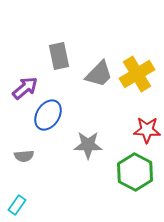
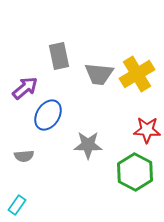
gray trapezoid: rotated 52 degrees clockwise
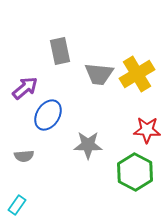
gray rectangle: moved 1 px right, 5 px up
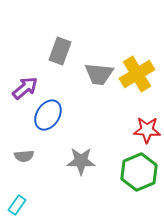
gray rectangle: rotated 32 degrees clockwise
gray star: moved 7 px left, 16 px down
green hexagon: moved 4 px right; rotated 9 degrees clockwise
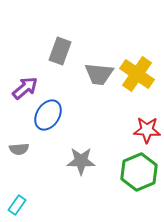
yellow cross: rotated 24 degrees counterclockwise
gray semicircle: moved 5 px left, 7 px up
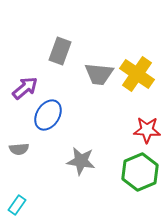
gray star: rotated 8 degrees clockwise
green hexagon: moved 1 px right
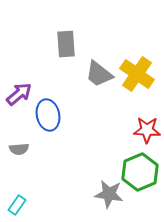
gray rectangle: moved 6 px right, 7 px up; rotated 24 degrees counterclockwise
gray trapezoid: rotated 32 degrees clockwise
purple arrow: moved 6 px left, 6 px down
blue ellipse: rotated 44 degrees counterclockwise
gray star: moved 28 px right, 33 px down
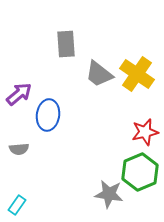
blue ellipse: rotated 20 degrees clockwise
red star: moved 2 px left, 2 px down; rotated 16 degrees counterclockwise
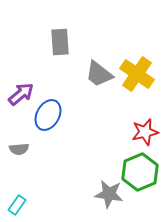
gray rectangle: moved 6 px left, 2 px up
purple arrow: moved 2 px right
blue ellipse: rotated 20 degrees clockwise
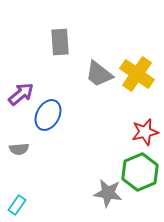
gray star: moved 1 px left, 1 px up
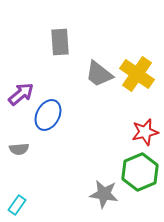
gray star: moved 4 px left, 1 px down
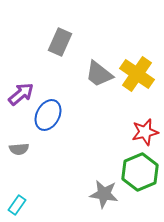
gray rectangle: rotated 28 degrees clockwise
